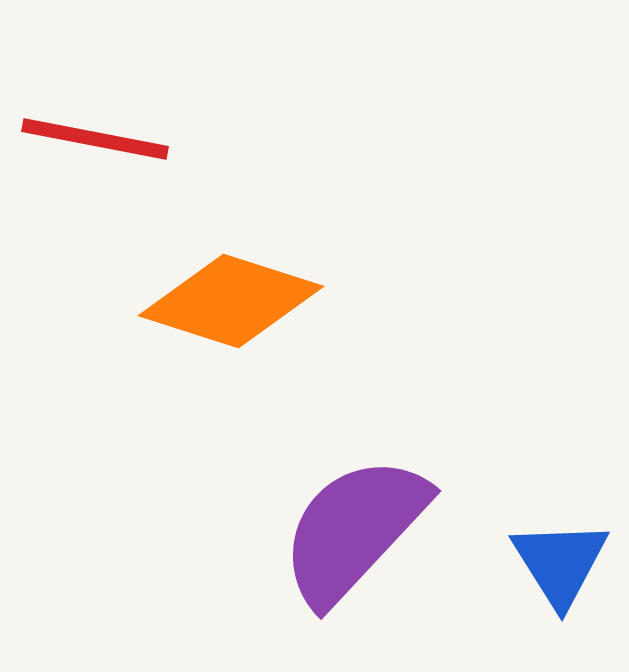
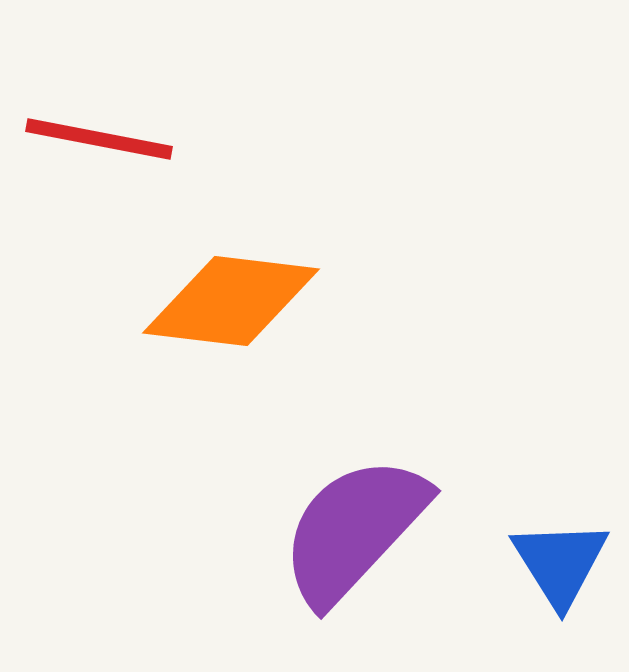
red line: moved 4 px right
orange diamond: rotated 11 degrees counterclockwise
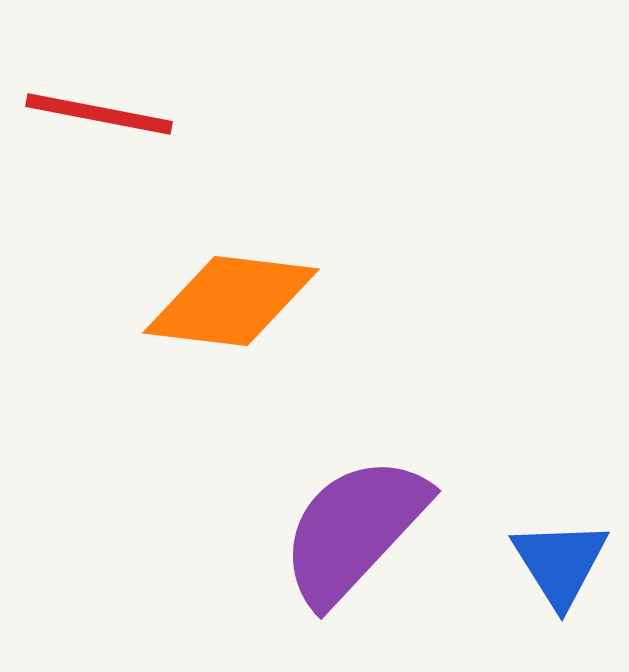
red line: moved 25 px up
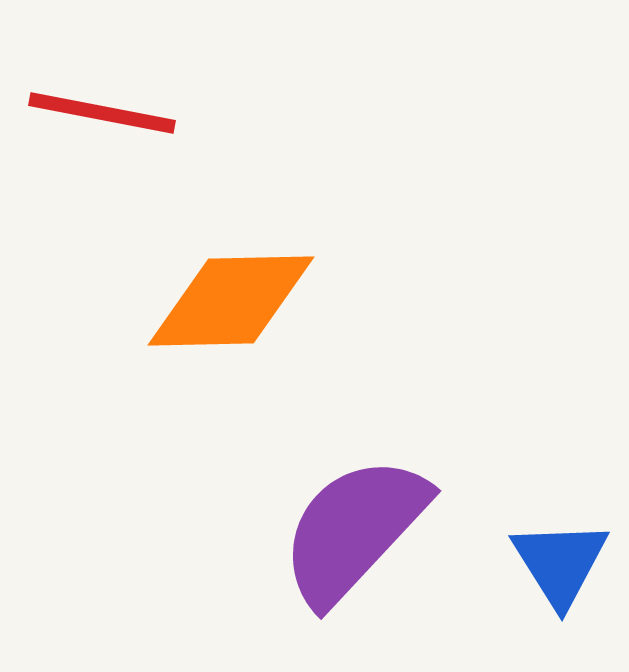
red line: moved 3 px right, 1 px up
orange diamond: rotated 8 degrees counterclockwise
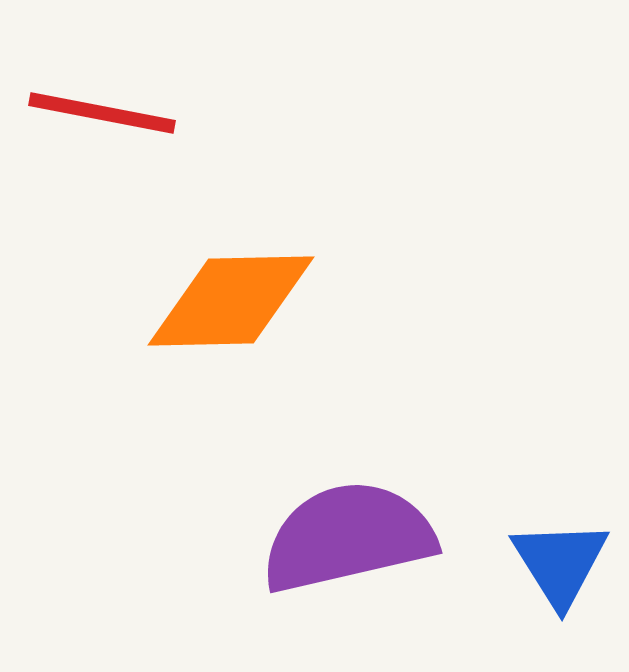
purple semicircle: moved 6 px left, 7 px down; rotated 34 degrees clockwise
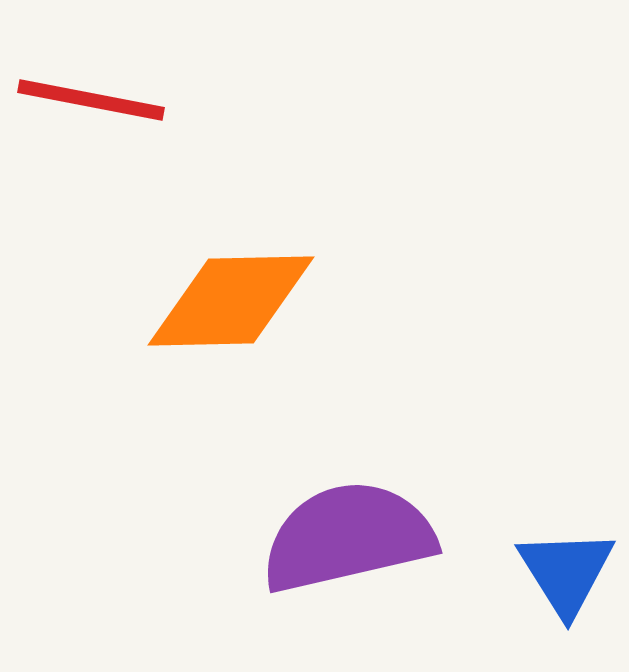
red line: moved 11 px left, 13 px up
blue triangle: moved 6 px right, 9 px down
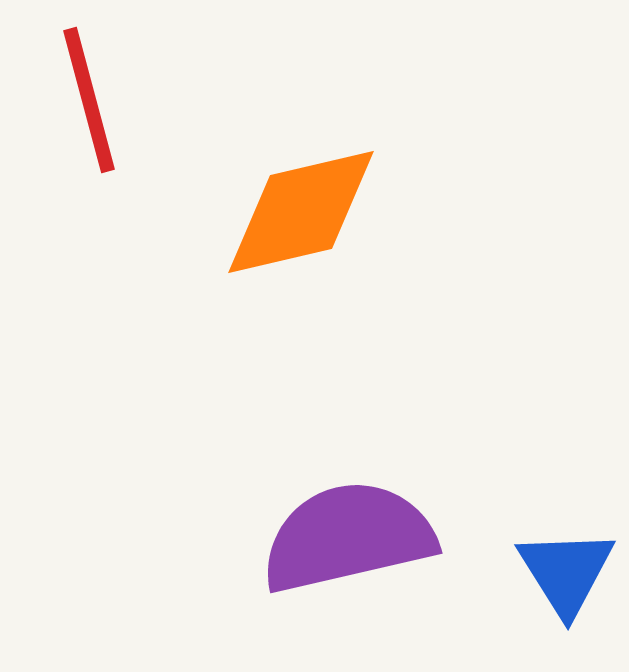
red line: moved 2 px left; rotated 64 degrees clockwise
orange diamond: moved 70 px right, 89 px up; rotated 12 degrees counterclockwise
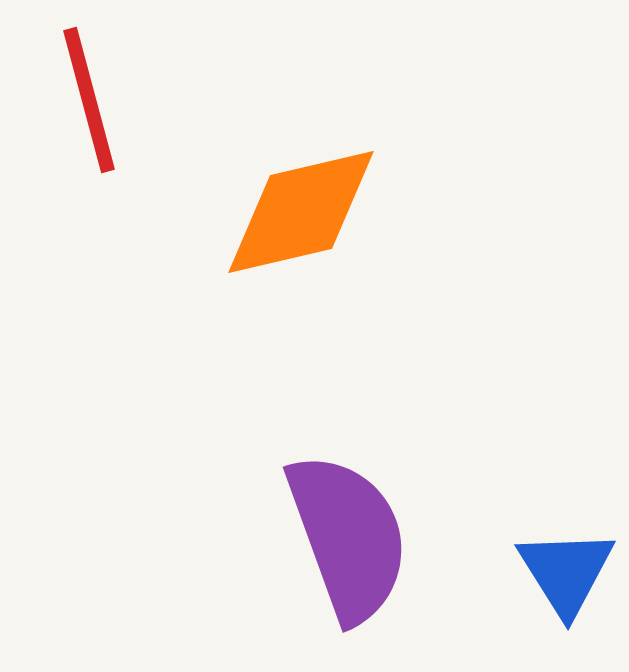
purple semicircle: rotated 83 degrees clockwise
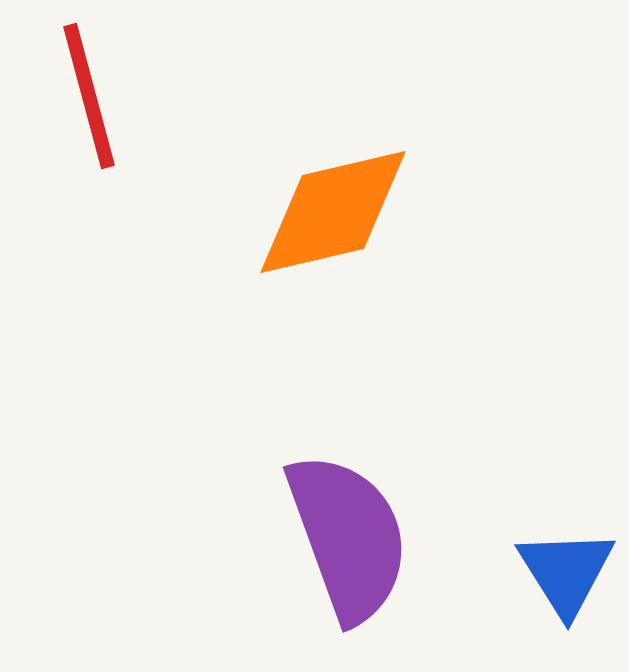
red line: moved 4 px up
orange diamond: moved 32 px right
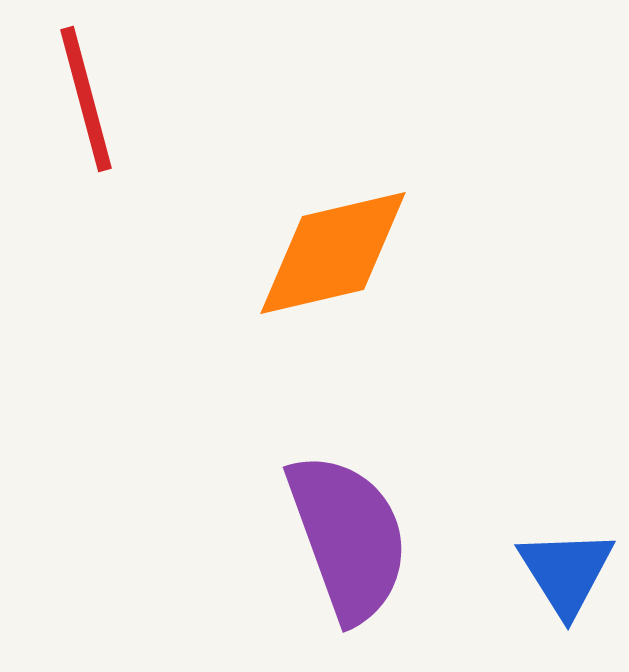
red line: moved 3 px left, 3 px down
orange diamond: moved 41 px down
